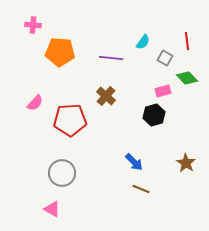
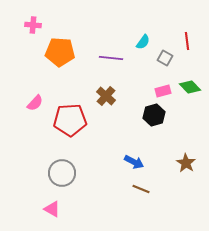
green diamond: moved 3 px right, 9 px down
blue arrow: rotated 18 degrees counterclockwise
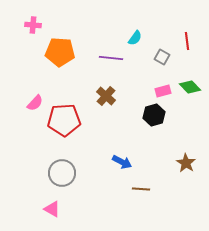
cyan semicircle: moved 8 px left, 4 px up
gray square: moved 3 px left, 1 px up
red pentagon: moved 6 px left
blue arrow: moved 12 px left
brown line: rotated 18 degrees counterclockwise
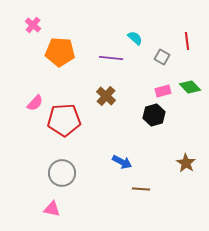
pink cross: rotated 35 degrees clockwise
cyan semicircle: rotated 84 degrees counterclockwise
pink triangle: rotated 18 degrees counterclockwise
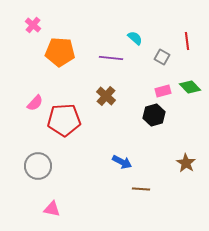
gray circle: moved 24 px left, 7 px up
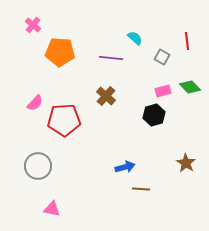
blue arrow: moved 3 px right, 5 px down; rotated 42 degrees counterclockwise
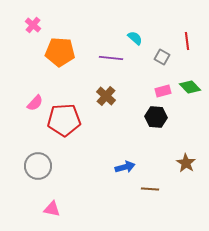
black hexagon: moved 2 px right, 2 px down; rotated 20 degrees clockwise
brown line: moved 9 px right
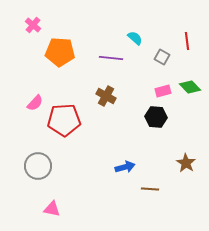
brown cross: rotated 12 degrees counterclockwise
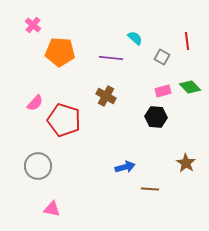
red pentagon: rotated 20 degrees clockwise
